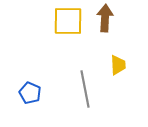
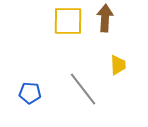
gray line: moved 2 px left; rotated 27 degrees counterclockwise
blue pentagon: rotated 20 degrees counterclockwise
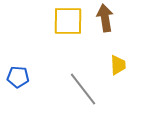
brown arrow: rotated 12 degrees counterclockwise
blue pentagon: moved 12 px left, 16 px up
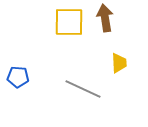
yellow square: moved 1 px right, 1 px down
yellow trapezoid: moved 1 px right, 2 px up
gray line: rotated 27 degrees counterclockwise
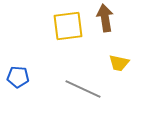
yellow square: moved 1 px left, 4 px down; rotated 8 degrees counterclockwise
yellow trapezoid: rotated 105 degrees clockwise
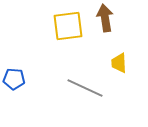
yellow trapezoid: rotated 75 degrees clockwise
blue pentagon: moved 4 px left, 2 px down
gray line: moved 2 px right, 1 px up
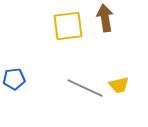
yellow trapezoid: moved 22 px down; rotated 100 degrees counterclockwise
blue pentagon: rotated 10 degrees counterclockwise
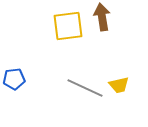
brown arrow: moved 3 px left, 1 px up
